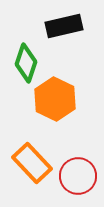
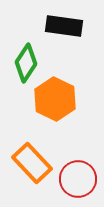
black rectangle: rotated 21 degrees clockwise
green diamond: rotated 15 degrees clockwise
red circle: moved 3 px down
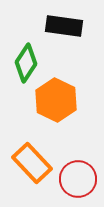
orange hexagon: moved 1 px right, 1 px down
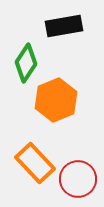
black rectangle: rotated 18 degrees counterclockwise
orange hexagon: rotated 12 degrees clockwise
orange rectangle: moved 3 px right
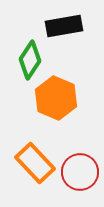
green diamond: moved 4 px right, 3 px up
orange hexagon: moved 2 px up; rotated 15 degrees counterclockwise
red circle: moved 2 px right, 7 px up
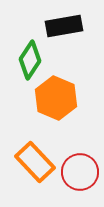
orange rectangle: moved 1 px up
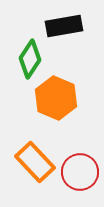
green diamond: moved 1 px up
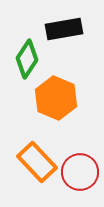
black rectangle: moved 3 px down
green diamond: moved 3 px left
orange rectangle: moved 2 px right
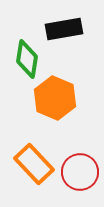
green diamond: rotated 24 degrees counterclockwise
orange hexagon: moved 1 px left
orange rectangle: moved 3 px left, 2 px down
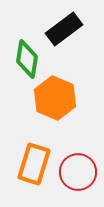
black rectangle: rotated 27 degrees counterclockwise
orange rectangle: rotated 60 degrees clockwise
red circle: moved 2 px left
